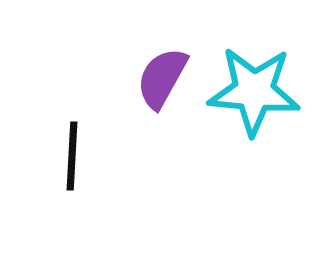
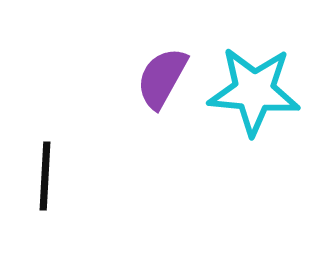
black line: moved 27 px left, 20 px down
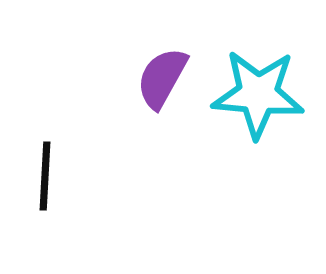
cyan star: moved 4 px right, 3 px down
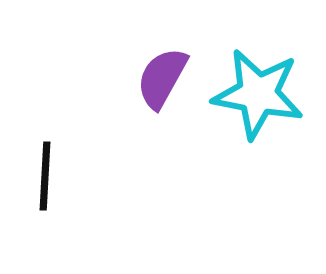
cyan star: rotated 6 degrees clockwise
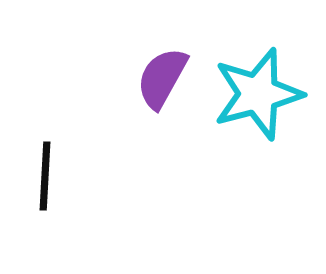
cyan star: rotated 26 degrees counterclockwise
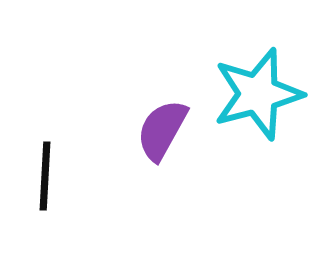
purple semicircle: moved 52 px down
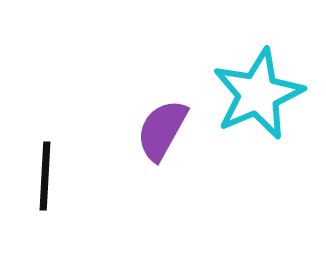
cyan star: rotated 8 degrees counterclockwise
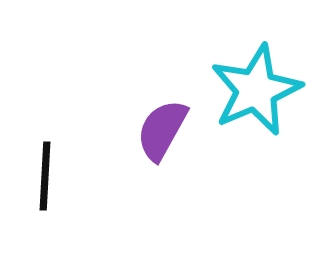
cyan star: moved 2 px left, 4 px up
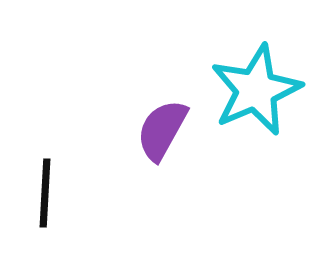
black line: moved 17 px down
